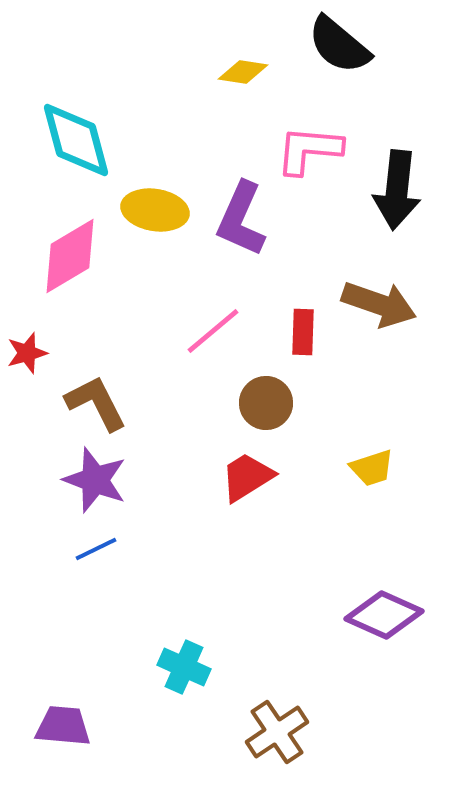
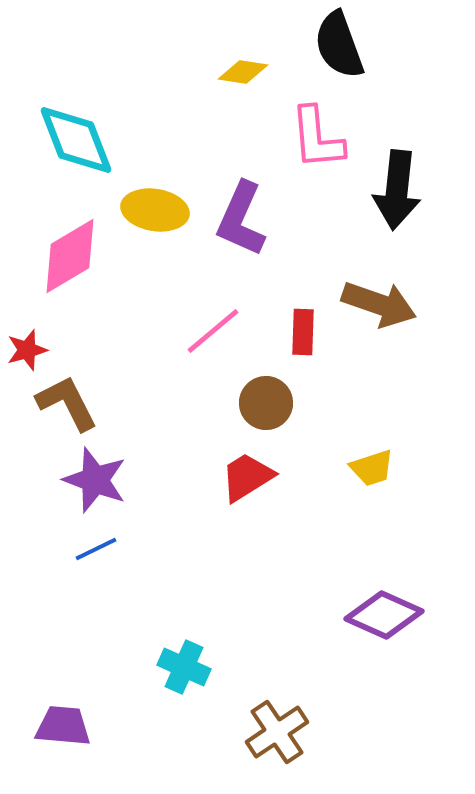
black semicircle: rotated 30 degrees clockwise
cyan diamond: rotated 6 degrees counterclockwise
pink L-shape: moved 8 px right, 12 px up; rotated 100 degrees counterclockwise
red star: moved 3 px up
brown L-shape: moved 29 px left
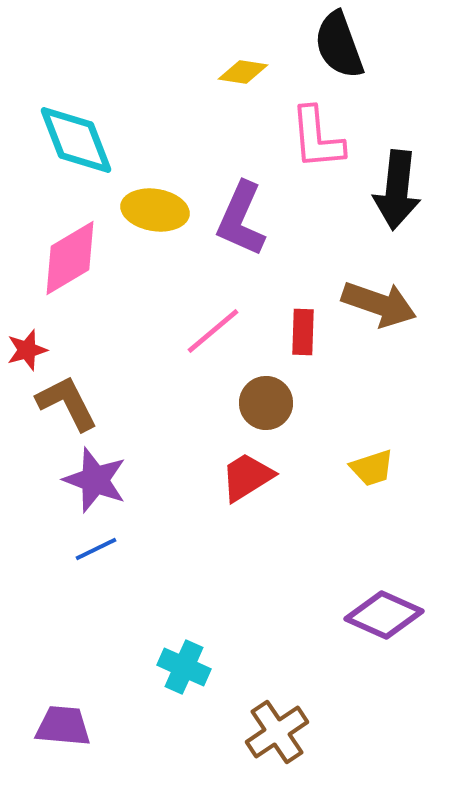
pink diamond: moved 2 px down
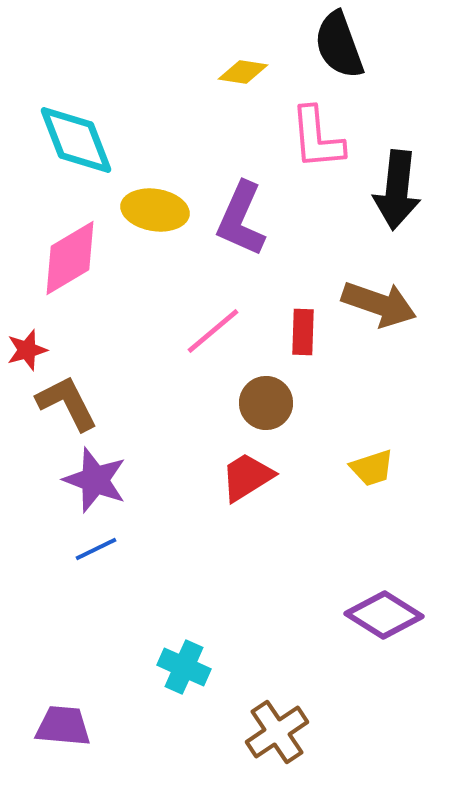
purple diamond: rotated 8 degrees clockwise
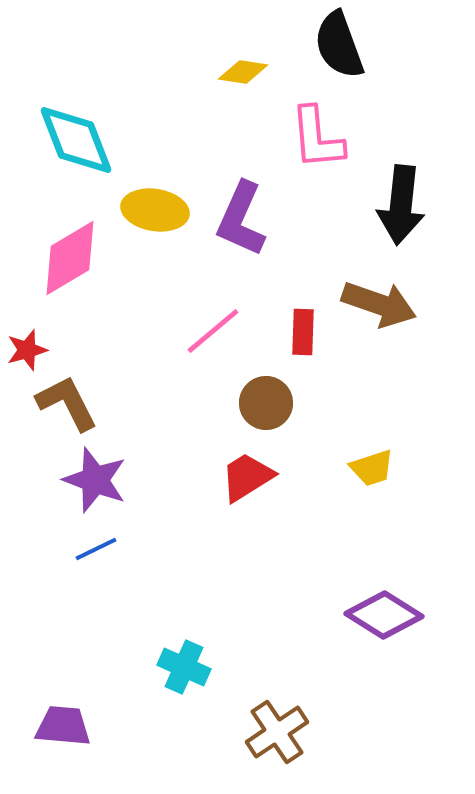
black arrow: moved 4 px right, 15 px down
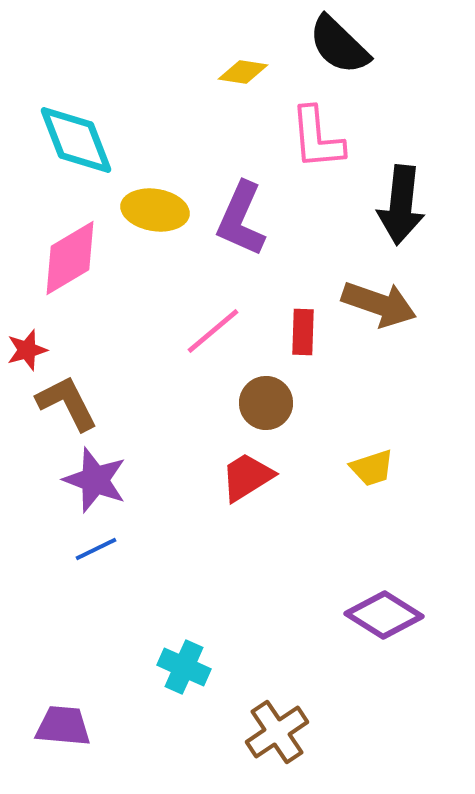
black semicircle: rotated 26 degrees counterclockwise
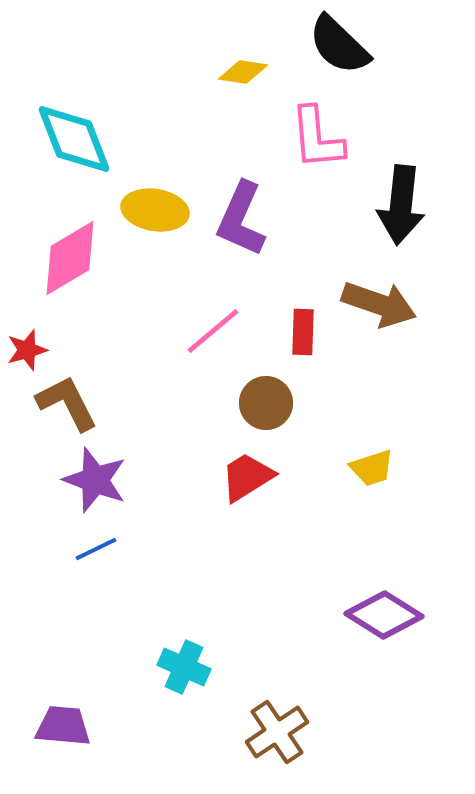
cyan diamond: moved 2 px left, 1 px up
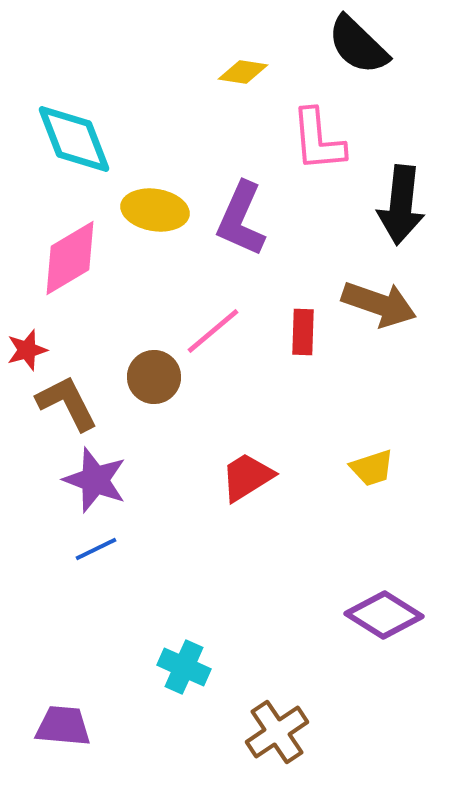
black semicircle: moved 19 px right
pink L-shape: moved 1 px right, 2 px down
brown circle: moved 112 px left, 26 px up
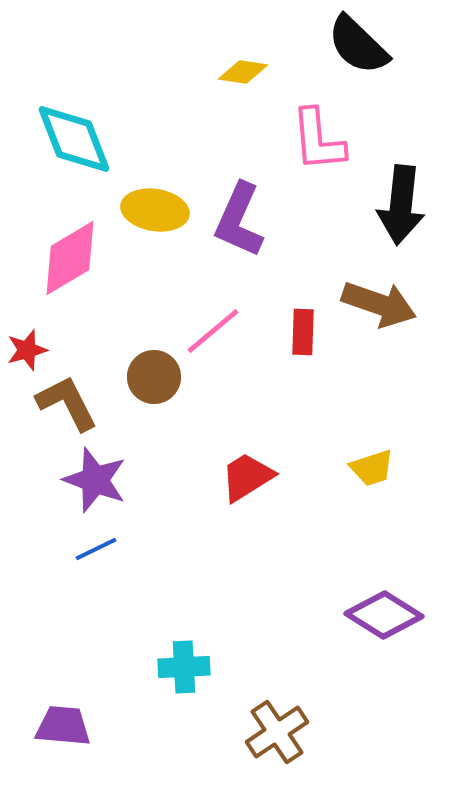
purple L-shape: moved 2 px left, 1 px down
cyan cross: rotated 27 degrees counterclockwise
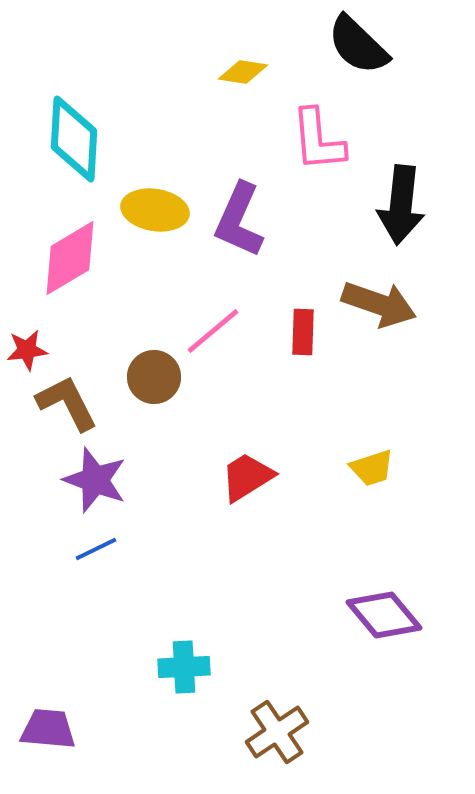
cyan diamond: rotated 24 degrees clockwise
red star: rotated 9 degrees clockwise
purple diamond: rotated 18 degrees clockwise
purple trapezoid: moved 15 px left, 3 px down
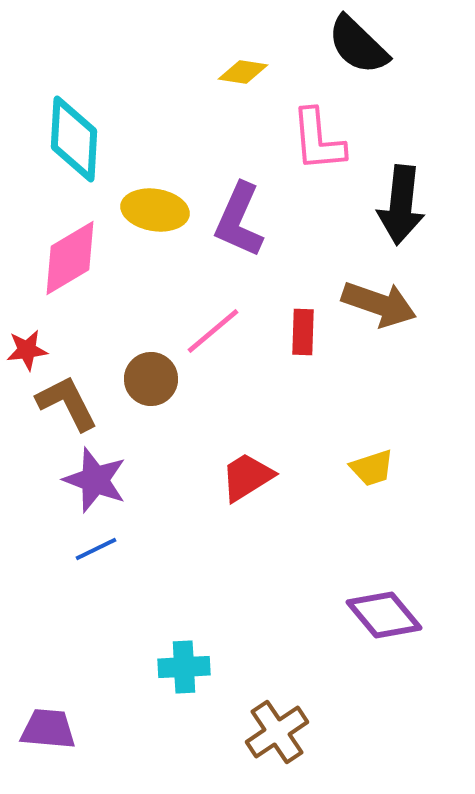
brown circle: moved 3 px left, 2 px down
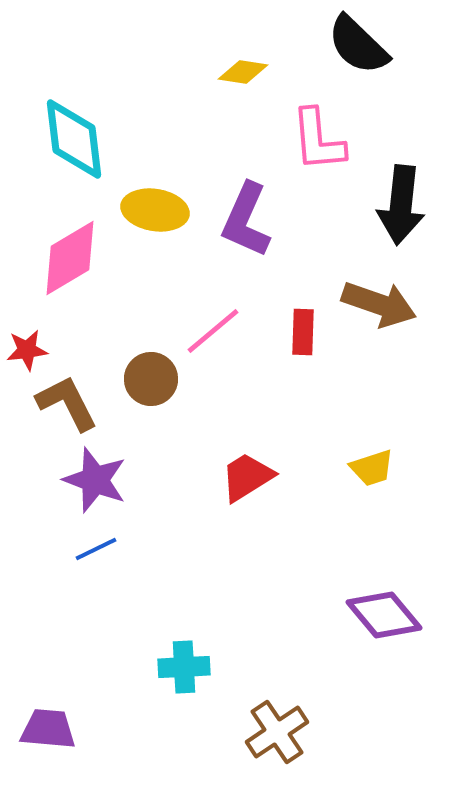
cyan diamond: rotated 10 degrees counterclockwise
purple L-shape: moved 7 px right
